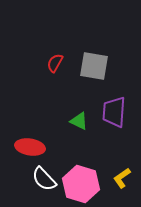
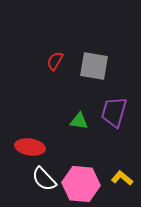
red semicircle: moved 2 px up
purple trapezoid: rotated 12 degrees clockwise
green triangle: rotated 18 degrees counterclockwise
yellow L-shape: rotated 75 degrees clockwise
pink hexagon: rotated 12 degrees counterclockwise
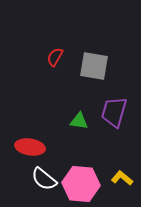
red semicircle: moved 4 px up
white semicircle: rotated 8 degrees counterclockwise
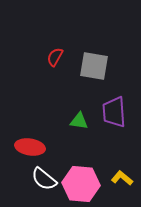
purple trapezoid: rotated 20 degrees counterclockwise
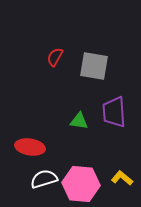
white semicircle: rotated 124 degrees clockwise
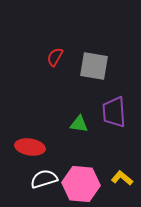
green triangle: moved 3 px down
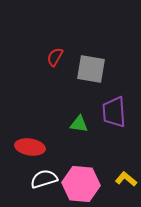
gray square: moved 3 px left, 3 px down
yellow L-shape: moved 4 px right, 1 px down
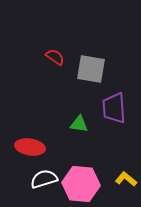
red semicircle: rotated 96 degrees clockwise
purple trapezoid: moved 4 px up
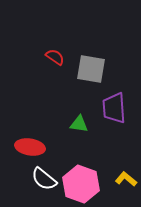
white semicircle: rotated 124 degrees counterclockwise
pink hexagon: rotated 15 degrees clockwise
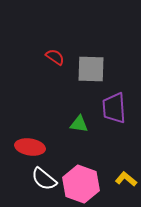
gray square: rotated 8 degrees counterclockwise
